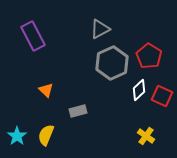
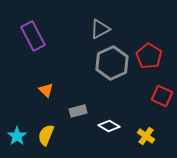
white diamond: moved 30 px left, 36 px down; rotated 75 degrees clockwise
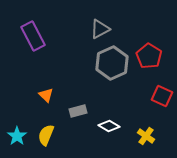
orange triangle: moved 5 px down
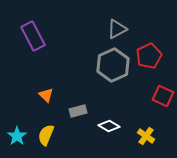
gray triangle: moved 17 px right
red pentagon: rotated 15 degrees clockwise
gray hexagon: moved 1 px right, 2 px down
red square: moved 1 px right
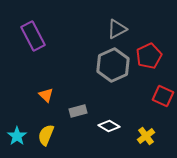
yellow cross: rotated 18 degrees clockwise
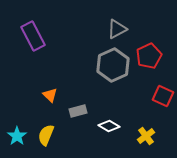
orange triangle: moved 4 px right
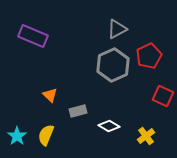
purple rectangle: rotated 40 degrees counterclockwise
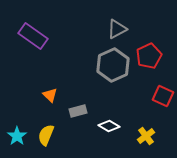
purple rectangle: rotated 12 degrees clockwise
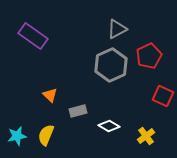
gray hexagon: moved 2 px left
cyan star: rotated 24 degrees clockwise
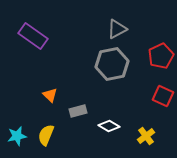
red pentagon: moved 12 px right
gray hexagon: moved 1 px right, 1 px up; rotated 12 degrees clockwise
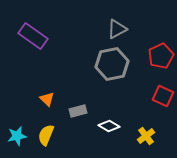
orange triangle: moved 3 px left, 4 px down
